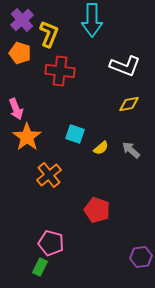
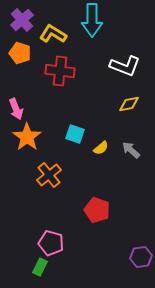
yellow L-shape: moved 4 px right; rotated 80 degrees counterclockwise
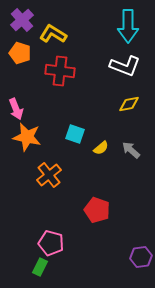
cyan arrow: moved 36 px right, 6 px down
orange star: rotated 24 degrees counterclockwise
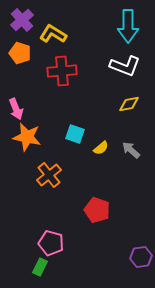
red cross: moved 2 px right; rotated 12 degrees counterclockwise
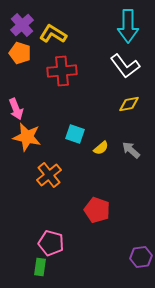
purple cross: moved 5 px down
white L-shape: rotated 32 degrees clockwise
green rectangle: rotated 18 degrees counterclockwise
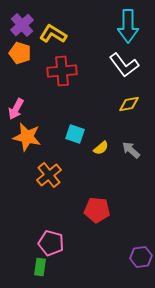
white L-shape: moved 1 px left, 1 px up
pink arrow: rotated 50 degrees clockwise
red pentagon: rotated 15 degrees counterclockwise
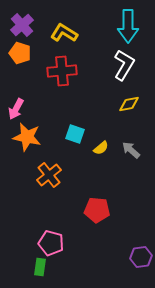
yellow L-shape: moved 11 px right, 1 px up
white L-shape: rotated 112 degrees counterclockwise
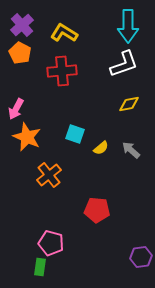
orange pentagon: rotated 10 degrees clockwise
white L-shape: moved 1 px up; rotated 40 degrees clockwise
orange star: rotated 12 degrees clockwise
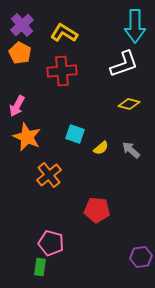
cyan arrow: moved 7 px right
yellow diamond: rotated 25 degrees clockwise
pink arrow: moved 1 px right, 3 px up
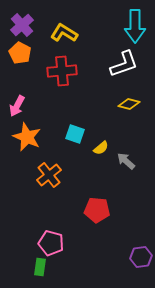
gray arrow: moved 5 px left, 11 px down
